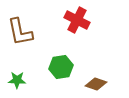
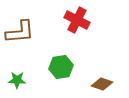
brown L-shape: rotated 84 degrees counterclockwise
brown diamond: moved 6 px right
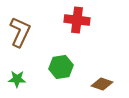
red cross: rotated 20 degrees counterclockwise
brown L-shape: rotated 60 degrees counterclockwise
green star: moved 1 px up
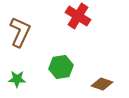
red cross: moved 1 px right, 4 px up; rotated 25 degrees clockwise
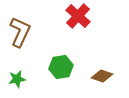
red cross: rotated 10 degrees clockwise
green star: rotated 12 degrees counterclockwise
brown diamond: moved 8 px up
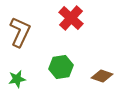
red cross: moved 7 px left, 2 px down
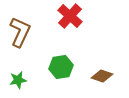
red cross: moved 1 px left, 2 px up
green star: moved 1 px right, 1 px down
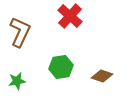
green star: moved 1 px left, 1 px down
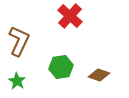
brown L-shape: moved 1 px left, 9 px down
brown diamond: moved 3 px left, 1 px up
green star: rotated 30 degrees counterclockwise
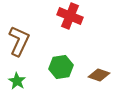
red cross: rotated 20 degrees counterclockwise
